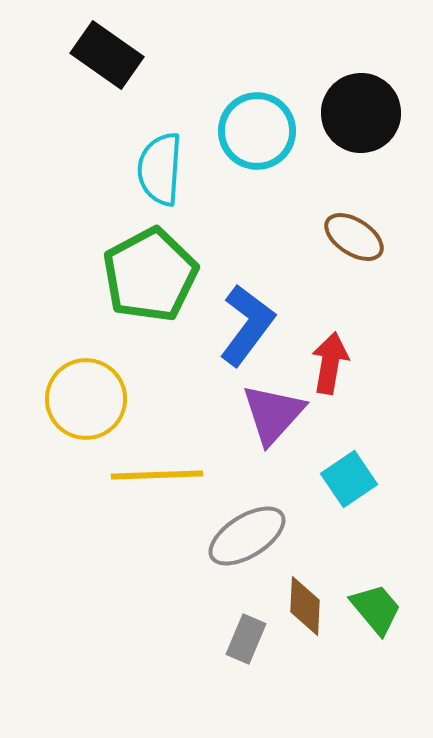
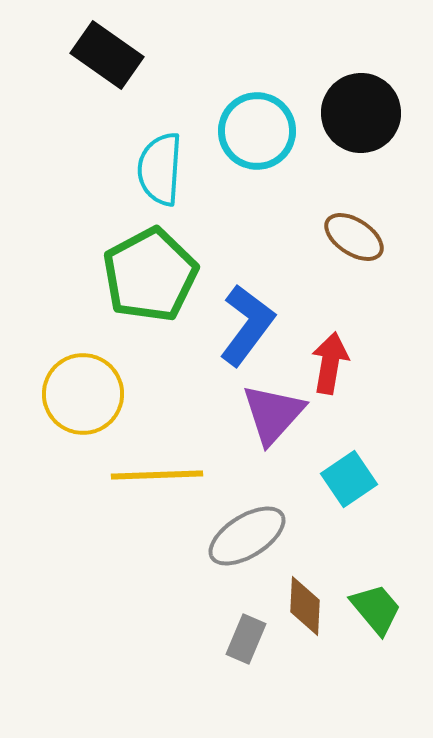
yellow circle: moved 3 px left, 5 px up
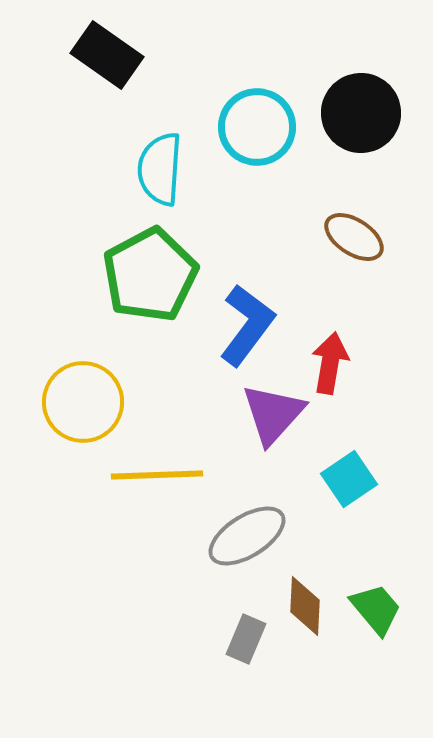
cyan circle: moved 4 px up
yellow circle: moved 8 px down
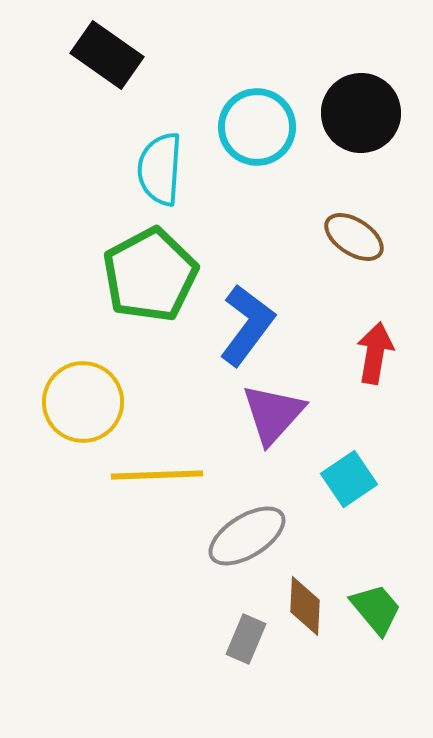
red arrow: moved 45 px right, 10 px up
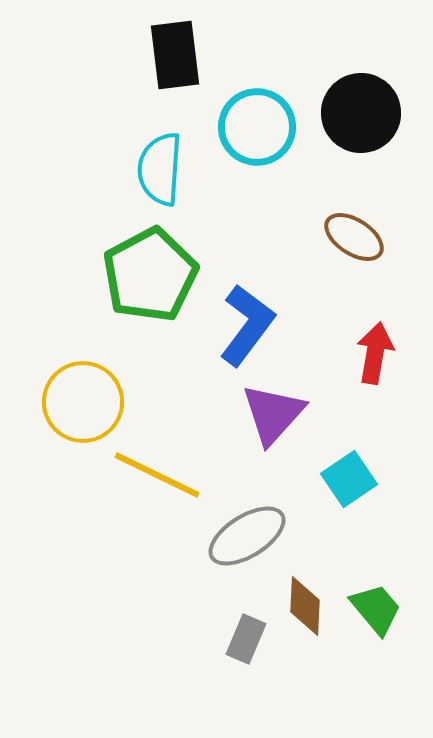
black rectangle: moved 68 px right; rotated 48 degrees clockwise
yellow line: rotated 28 degrees clockwise
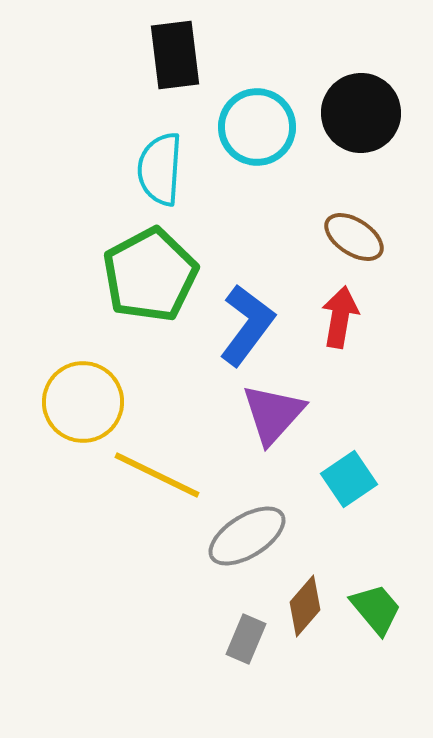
red arrow: moved 35 px left, 36 px up
brown diamond: rotated 38 degrees clockwise
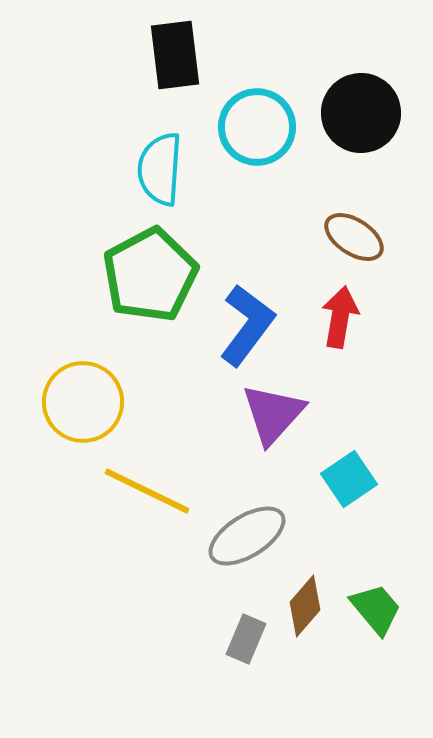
yellow line: moved 10 px left, 16 px down
